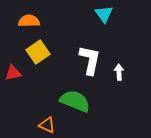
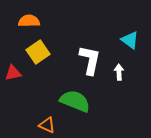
cyan triangle: moved 26 px right, 26 px down; rotated 18 degrees counterclockwise
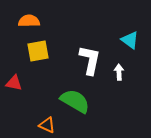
yellow square: moved 1 px up; rotated 25 degrees clockwise
red triangle: moved 1 px right, 10 px down; rotated 24 degrees clockwise
green semicircle: rotated 8 degrees clockwise
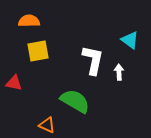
white L-shape: moved 3 px right
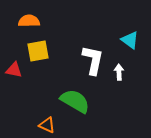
red triangle: moved 13 px up
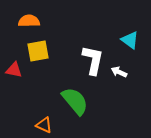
white arrow: rotated 63 degrees counterclockwise
green semicircle: rotated 20 degrees clockwise
orange triangle: moved 3 px left
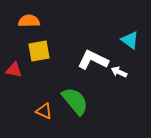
yellow square: moved 1 px right
white L-shape: rotated 76 degrees counterclockwise
orange triangle: moved 14 px up
